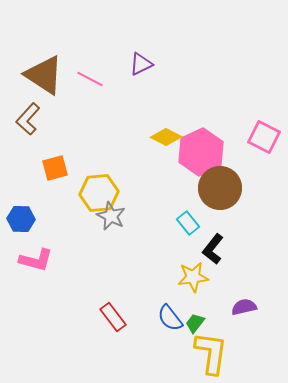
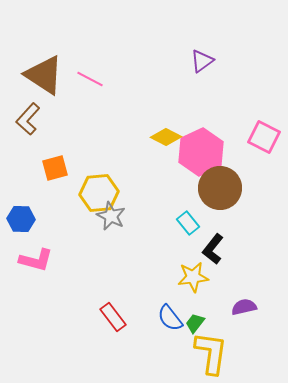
purple triangle: moved 61 px right, 3 px up; rotated 10 degrees counterclockwise
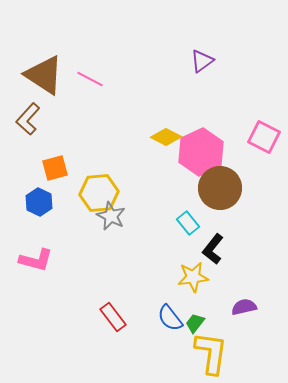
blue hexagon: moved 18 px right, 17 px up; rotated 24 degrees clockwise
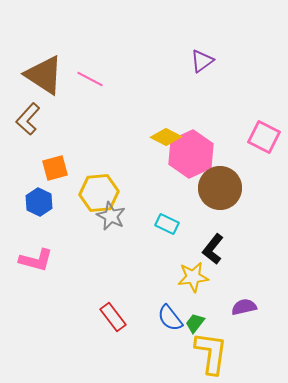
pink hexagon: moved 10 px left, 2 px down
cyan rectangle: moved 21 px left, 1 px down; rotated 25 degrees counterclockwise
